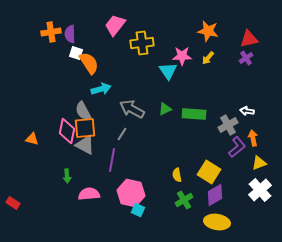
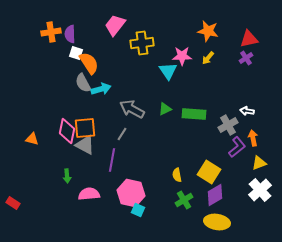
gray semicircle: moved 28 px up
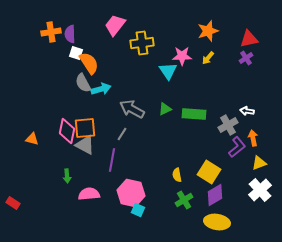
orange star: rotated 30 degrees counterclockwise
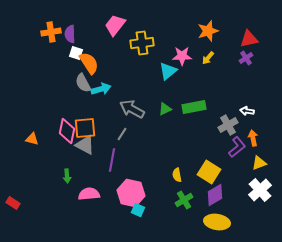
cyan triangle: rotated 24 degrees clockwise
green rectangle: moved 7 px up; rotated 15 degrees counterclockwise
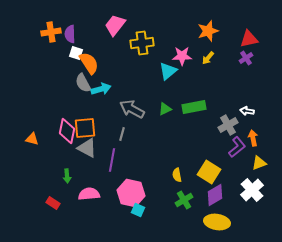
gray line: rotated 16 degrees counterclockwise
gray triangle: moved 2 px right, 3 px down
white cross: moved 8 px left
red rectangle: moved 40 px right
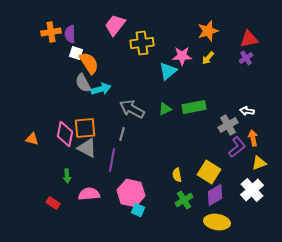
pink diamond: moved 2 px left, 3 px down
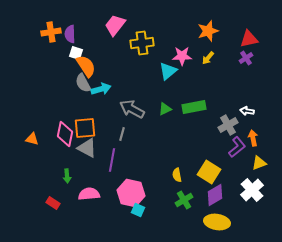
orange semicircle: moved 3 px left, 3 px down
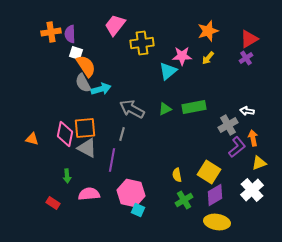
red triangle: rotated 18 degrees counterclockwise
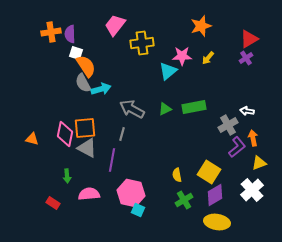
orange star: moved 7 px left, 5 px up
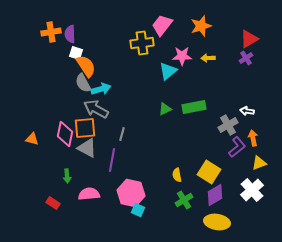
pink trapezoid: moved 47 px right
yellow arrow: rotated 48 degrees clockwise
gray arrow: moved 36 px left
